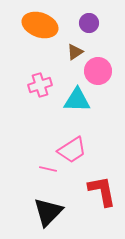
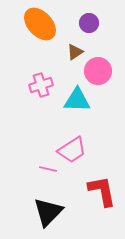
orange ellipse: moved 1 px up; rotated 28 degrees clockwise
pink cross: moved 1 px right
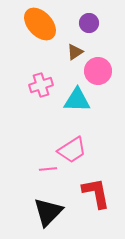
pink line: rotated 18 degrees counterclockwise
red L-shape: moved 6 px left, 2 px down
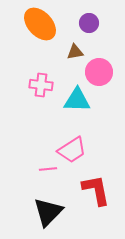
brown triangle: rotated 24 degrees clockwise
pink circle: moved 1 px right, 1 px down
pink cross: rotated 25 degrees clockwise
red L-shape: moved 3 px up
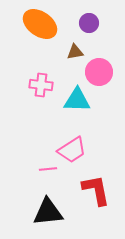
orange ellipse: rotated 12 degrees counterclockwise
black triangle: rotated 40 degrees clockwise
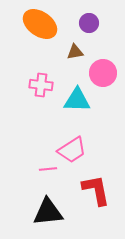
pink circle: moved 4 px right, 1 px down
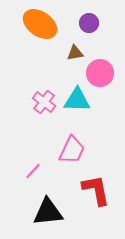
brown triangle: moved 1 px down
pink circle: moved 3 px left
pink cross: moved 3 px right, 17 px down; rotated 30 degrees clockwise
pink trapezoid: rotated 32 degrees counterclockwise
pink line: moved 15 px left, 2 px down; rotated 42 degrees counterclockwise
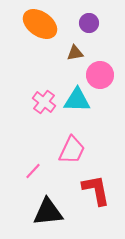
pink circle: moved 2 px down
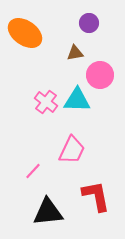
orange ellipse: moved 15 px left, 9 px down
pink cross: moved 2 px right
red L-shape: moved 6 px down
